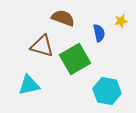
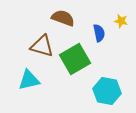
yellow star: rotated 24 degrees clockwise
cyan triangle: moved 5 px up
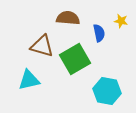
brown semicircle: moved 5 px right; rotated 15 degrees counterclockwise
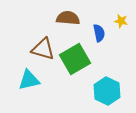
brown triangle: moved 1 px right, 3 px down
cyan hexagon: rotated 16 degrees clockwise
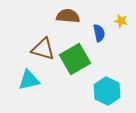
brown semicircle: moved 2 px up
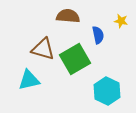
blue semicircle: moved 1 px left, 2 px down
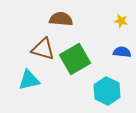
brown semicircle: moved 7 px left, 3 px down
blue semicircle: moved 24 px right, 17 px down; rotated 72 degrees counterclockwise
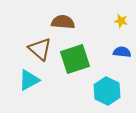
brown semicircle: moved 2 px right, 3 px down
brown triangle: moved 3 px left; rotated 25 degrees clockwise
green square: rotated 12 degrees clockwise
cyan triangle: rotated 15 degrees counterclockwise
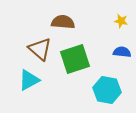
cyan hexagon: moved 1 px up; rotated 16 degrees counterclockwise
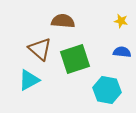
brown semicircle: moved 1 px up
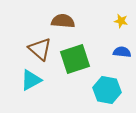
cyan triangle: moved 2 px right
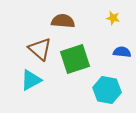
yellow star: moved 8 px left, 3 px up
